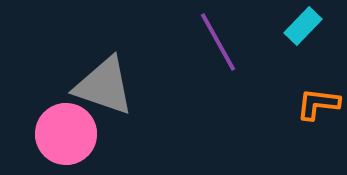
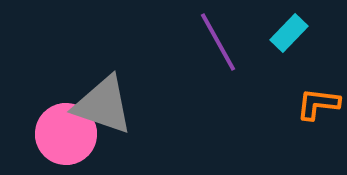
cyan rectangle: moved 14 px left, 7 px down
gray triangle: moved 1 px left, 19 px down
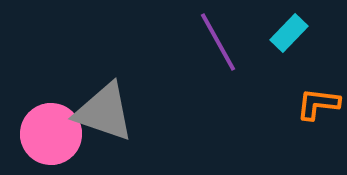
gray triangle: moved 1 px right, 7 px down
pink circle: moved 15 px left
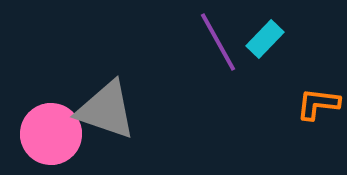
cyan rectangle: moved 24 px left, 6 px down
gray triangle: moved 2 px right, 2 px up
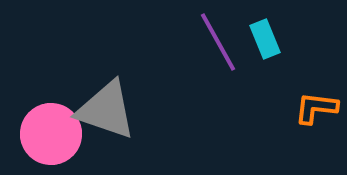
cyan rectangle: rotated 66 degrees counterclockwise
orange L-shape: moved 2 px left, 4 px down
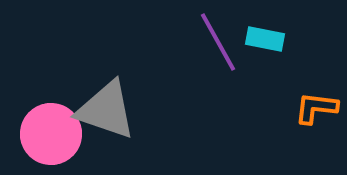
cyan rectangle: rotated 57 degrees counterclockwise
